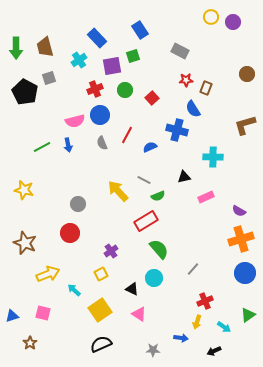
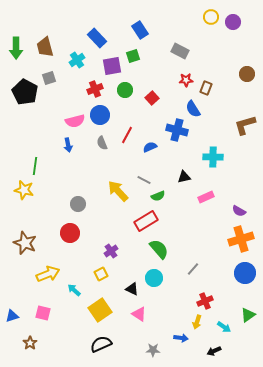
cyan cross at (79, 60): moved 2 px left
green line at (42, 147): moved 7 px left, 19 px down; rotated 54 degrees counterclockwise
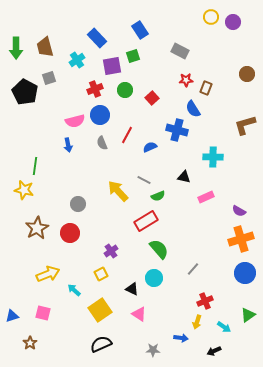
black triangle at (184, 177): rotated 24 degrees clockwise
brown star at (25, 243): moved 12 px right, 15 px up; rotated 20 degrees clockwise
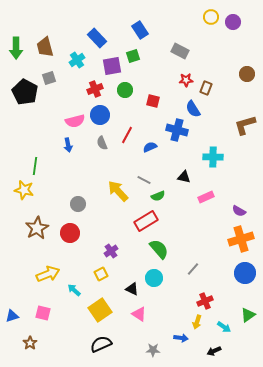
red square at (152, 98): moved 1 px right, 3 px down; rotated 32 degrees counterclockwise
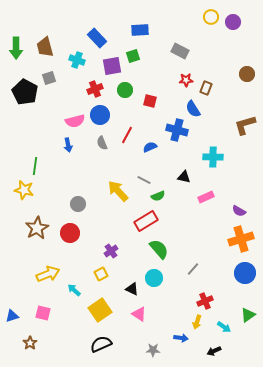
blue rectangle at (140, 30): rotated 60 degrees counterclockwise
cyan cross at (77, 60): rotated 35 degrees counterclockwise
red square at (153, 101): moved 3 px left
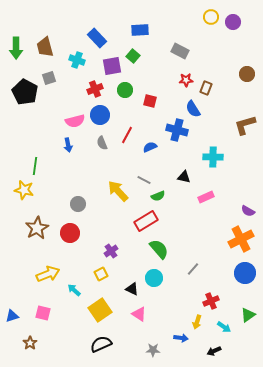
green square at (133, 56): rotated 32 degrees counterclockwise
purple semicircle at (239, 211): moved 9 px right
orange cross at (241, 239): rotated 10 degrees counterclockwise
red cross at (205, 301): moved 6 px right
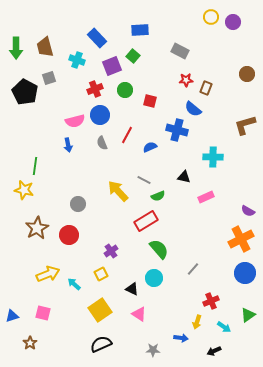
purple square at (112, 66): rotated 12 degrees counterclockwise
blue semicircle at (193, 109): rotated 18 degrees counterclockwise
red circle at (70, 233): moved 1 px left, 2 px down
cyan arrow at (74, 290): moved 6 px up
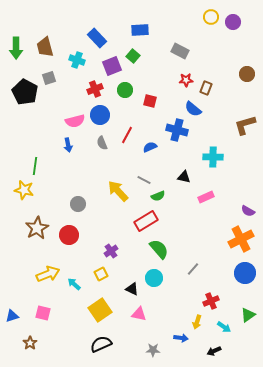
pink triangle at (139, 314): rotated 21 degrees counterclockwise
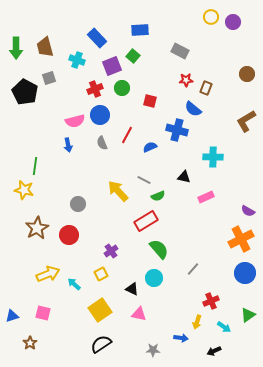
green circle at (125, 90): moved 3 px left, 2 px up
brown L-shape at (245, 125): moved 1 px right, 4 px up; rotated 15 degrees counterclockwise
black semicircle at (101, 344): rotated 10 degrees counterclockwise
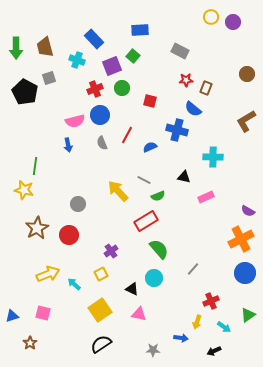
blue rectangle at (97, 38): moved 3 px left, 1 px down
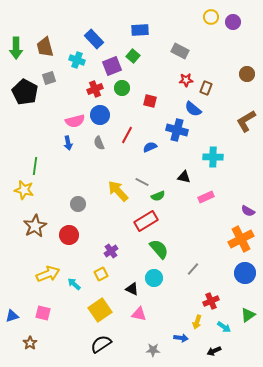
gray semicircle at (102, 143): moved 3 px left
blue arrow at (68, 145): moved 2 px up
gray line at (144, 180): moved 2 px left, 2 px down
brown star at (37, 228): moved 2 px left, 2 px up
